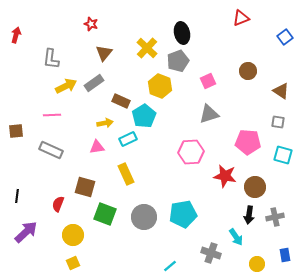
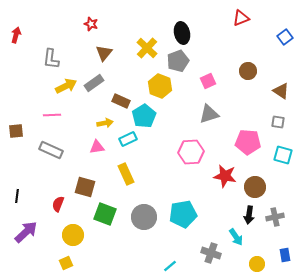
yellow square at (73, 263): moved 7 px left
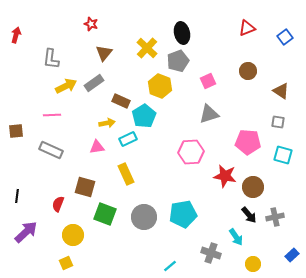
red triangle at (241, 18): moved 6 px right, 10 px down
yellow arrow at (105, 123): moved 2 px right
brown circle at (255, 187): moved 2 px left
black arrow at (249, 215): rotated 48 degrees counterclockwise
blue rectangle at (285, 255): moved 7 px right; rotated 56 degrees clockwise
yellow circle at (257, 264): moved 4 px left
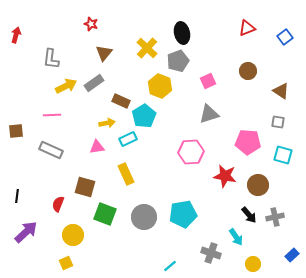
brown circle at (253, 187): moved 5 px right, 2 px up
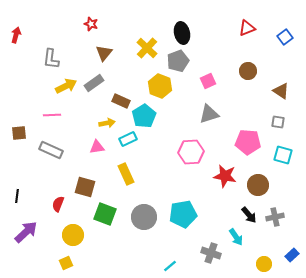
brown square at (16, 131): moved 3 px right, 2 px down
yellow circle at (253, 264): moved 11 px right
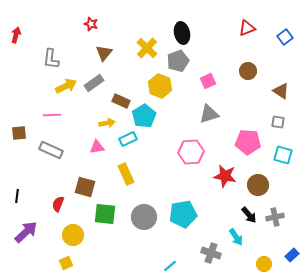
green square at (105, 214): rotated 15 degrees counterclockwise
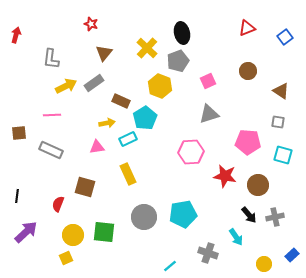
cyan pentagon at (144, 116): moved 1 px right, 2 px down
yellow rectangle at (126, 174): moved 2 px right
green square at (105, 214): moved 1 px left, 18 px down
gray cross at (211, 253): moved 3 px left
yellow square at (66, 263): moved 5 px up
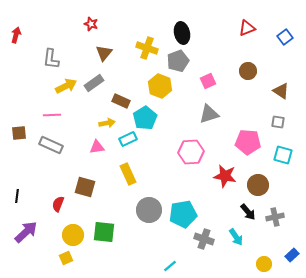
yellow cross at (147, 48): rotated 25 degrees counterclockwise
gray rectangle at (51, 150): moved 5 px up
black arrow at (249, 215): moved 1 px left, 3 px up
gray circle at (144, 217): moved 5 px right, 7 px up
gray cross at (208, 253): moved 4 px left, 14 px up
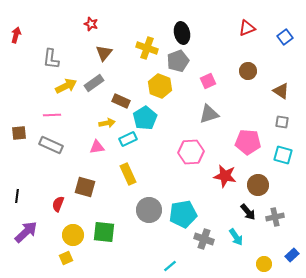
gray square at (278, 122): moved 4 px right
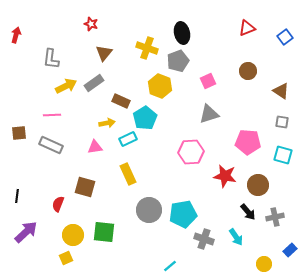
pink triangle at (97, 147): moved 2 px left
blue rectangle at (292, 255): moved 2 px left, 5 px up
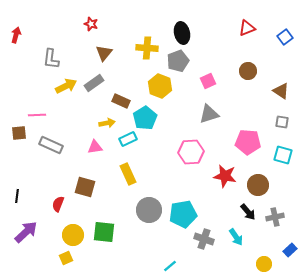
yellow cross at (147, 48): rotated 15 degrees counterclockwise
pink line at (52, 115): moved 15 px left
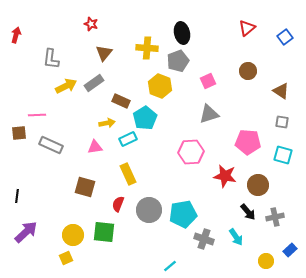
red triangle at (247, 28): rotated 18 degrees counterclockwise
red semicircle at (58, 204): moved 60 px right
yellow circle at (264, 264): moved 2 px right, 3 px up
